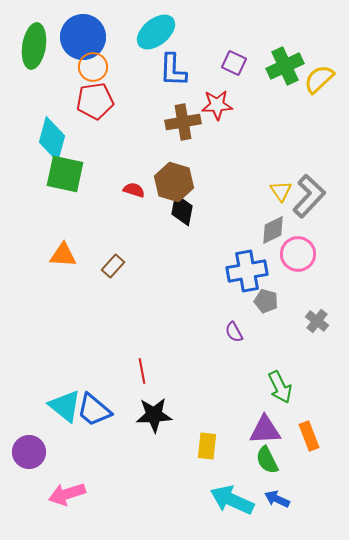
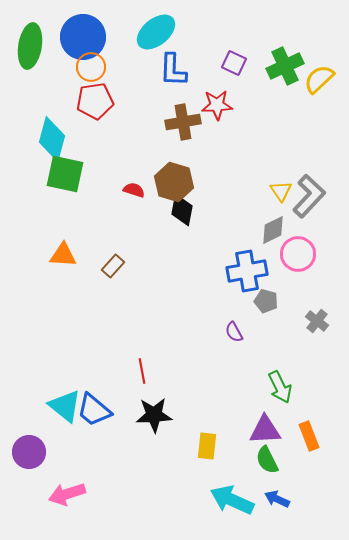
green ellipse: moved 4 px left
orange circle: moved 2 px left
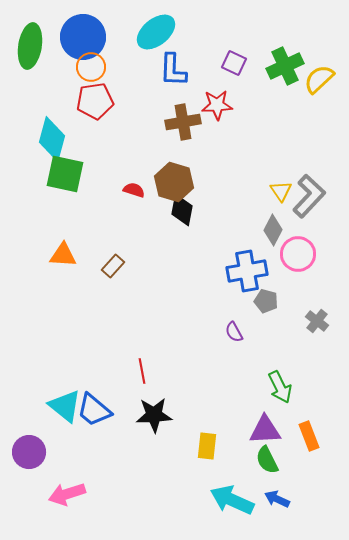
gray diamond: rotated 36 degrees counterclockwise
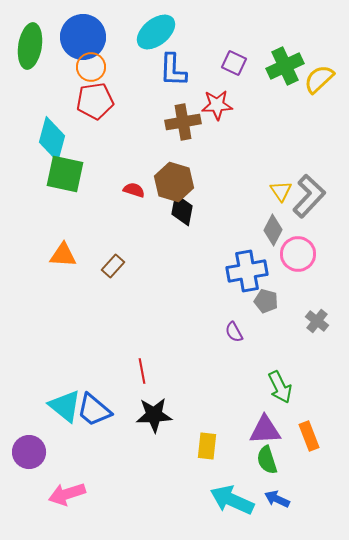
green semicircle: rotated 8 degrees clockwise
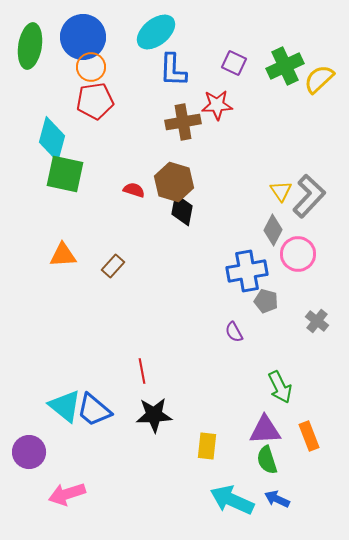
orange triangle: rotated 8 degrees counterclockwise
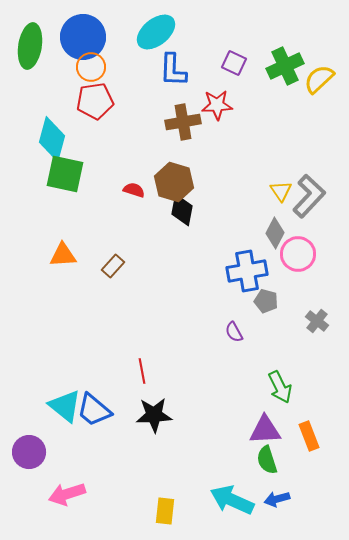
gray diamond: moved 2 px right, 3 px down
yellow rectangle: moved 42 px left, 65 px down
blue arrow: rotated 40 degrees counterclockwise
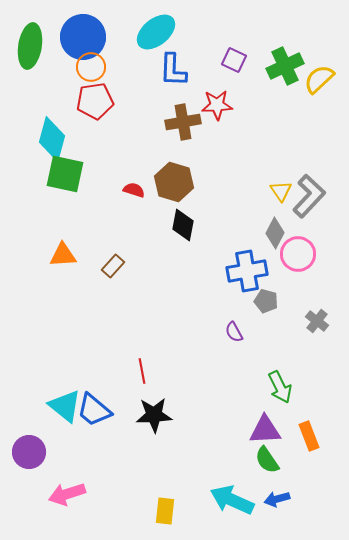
purple square: moved 3 px up
black diamond: moved 1 px right, 15 px down
green semicircle: rotated 16 degrees counterclockwise
